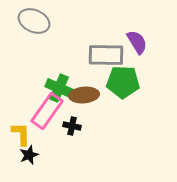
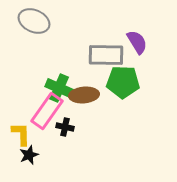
black cross: moved 7 px left, 1 px down
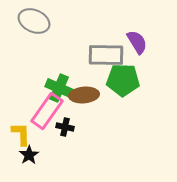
green pentagon: moved 2 px up
black star: rotated 12 degrees counterclockwise
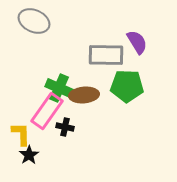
green pentagon: moved 4 px right, 6 px down
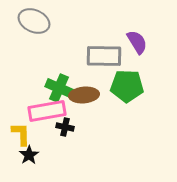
gray rectangle: moved 2 px left, 1 px down
pink rectangle: rotated 45 degrees clockwise
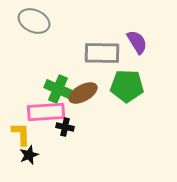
gray rectangle: moved 2 px left, 3 px up
green cross: moved 1 px left, 1 px down
brown ellipse: moved 1 px left, 2 px up; rotated 24 degrees counterclockwise
pink rectangle: moved 1 px left, 1 px down; rotated 6 degrees clockwise
black star: rotated 12 degrees clockwise
